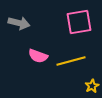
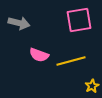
pink square: moved 2 px up
pink semicircle: moved 1 px right, 1 px up
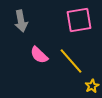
gray arrow: moved 2 px right, 2 px up; rotated 65 degrees clockwise
pink semicircle: rotated 24 degrees clockwise
yellow line: rotated 64 degrees clockwise
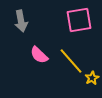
yellow star: moved 8 px up
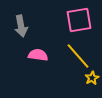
gray arrow: moved 5 px down
pink semicircle: moved 1 px left; rotated 144 degrees clockwise
yellow line: moved 7 px right, 5 px up
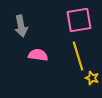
yellow line: rotated 24 degrees clockwise
yellow star: rotated 24 degrees counterclockwise
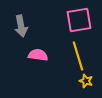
yellow star: moved 6 px left, 3 px down
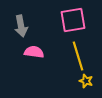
pink square: moved 6 px left
pink semicircle: moved 4 px left, 3 px up
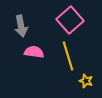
pink square: moved 3 px left; rotated 32 degrees counterclockwise
yellow line: moved 10 px left
